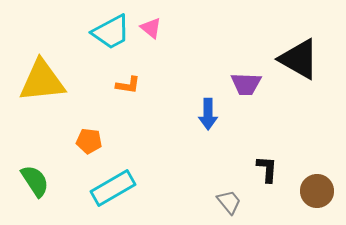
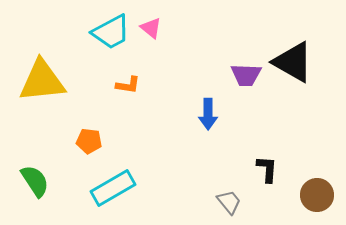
black triangle: moved 6 px left, 3 px down
purple trapezoid: moved 9 px up
brown circle: moved 4 px down
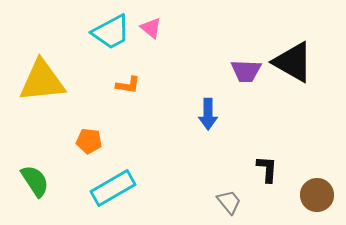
purple trapezoid: moved 4 px up
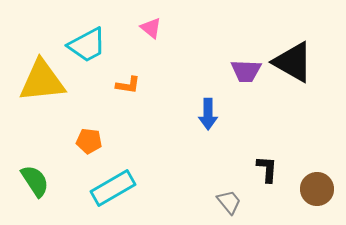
cyan trapezoid: moved 24 px left, 13 px down
brown circle: moved 6 px up
